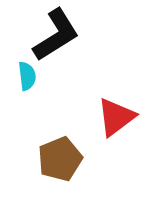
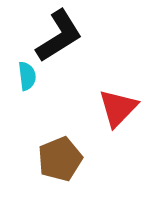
black L-shape: moved 3 px right, 1 px down
red triangle: moved 2 px right, 9 px up; rotated 9 degrees counterclockwise
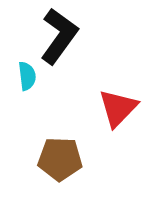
black L-shape: rotated 22 degrees counterclockwise
brown pentagon: rotated 24 degrees clockwise
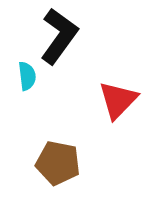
red triangle: moved 8 px up
brown pentagon: moved 2 px left, 4 px down; rotated 9 degrees clockwise
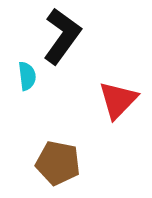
black L-shape: moved 3 px right
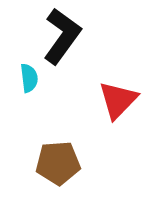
cyan semicircle: moved 2 px right, 2 px down
brown pentagon: rotated 15 degrees counterclockwise
